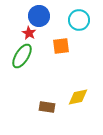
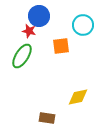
cyan circle: moved 4 px right, 5 px down
red star: moved 2 px up; rotated 16 degrees counterclockwise
brown rectangle: moved 11 px down
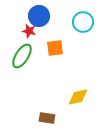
cyan circle: moved 3 px up
orange square: moved 6 px left, 2 px down
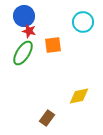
blue circle: moved 15 px left
orange square: moved 2 px left, 3 px up
green ellipse: moved 1 px right, 3 px up
yellow diamond: moved 1 px right, 1 px up
brown rectangle: rotated 63 degrees counterclockwise
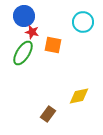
red star: moved 3 px right, 1 px down
orange square: rotated 18 degrees clockwise
brown rectangle: moved 1 px right, 4 px up
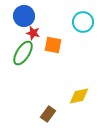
red star: moved 1 px right, 1 px down
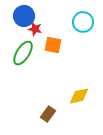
red star: moved 2 px right, 4 px up
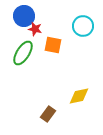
cyan circle: moved 4 px down
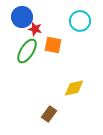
blue circle: moved 2 px left, 1 px down
cyan circle: moved 3 px left, 5 px up
green ellipse: moved 4 px right, 2 px up
yellow diamond: moved 5 px left, 8 px up
brown rectangle: moved 1 px right
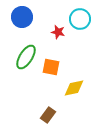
cyan circle: moved 2 px up
red star: moved 23 px right, 3 px down
orange square: moved 2 px left, 22 px down
green ellipse: moved 1 px left, 6 px down
brown rectangle: moved 1 px left, 1 px down
